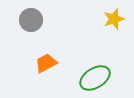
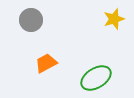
green ellipse: moved 1 px right
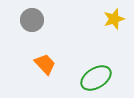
gray circle: moved 1 px right
orange trapezoid: moved 1 px left, 1 px down; rotated 75 degrees clockwise
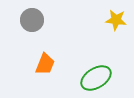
yellow star: moved 2 px right, 1 px down; rotated 25 degrees clockwise
orange trapezoid: rotated 65 degrees clockwise
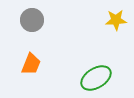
yellow star: rotated 10 degrees counterclockwise
orange trapezoid: moved 14 px left
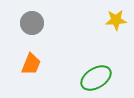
gray circle: moved 3 px down
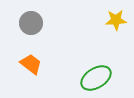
gray circle: moved 1 px left
orange trapezoid: rotated 75 degrees counterclockwise
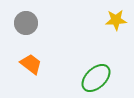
gray circle: moved 5 px left
green ellipse: rotated 12 degrees counterclockwise
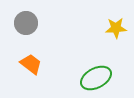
yellow star: moved 8 px down
green ellipse: rotated 16 degrees clockwise
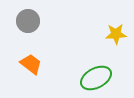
gray circle: moved 2 px right, 2 px up
yellow star: moved 6 px down
